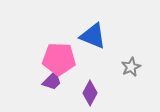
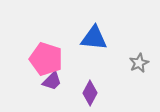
blue triangle: moved 1 px right, 2 px down; rotated 16 degrees counterclockwise
pink pentagon: moved 13 px left; rotated 16 degrees clockwise
gray star: moved 8 px right, 4 px up
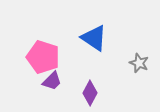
blue triangle: rotated 28 degrees clockwise
pink pentagon: moved 3 px left, 2 px up
gray star: rotated 24 degrees counterclockwise
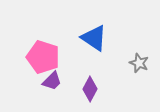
purple diamond: moved 4 px up
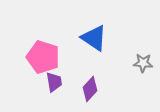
gray star: moved 4 px right; rotated 18 degrees counterclockwise
purple trapezoid: moved 2 px right, 1 px down; rotated 55 degrees counterclockwise
purple diamond: rotated 15 degrees clockwise
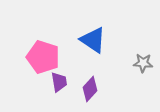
blue triangle: moved 1 px left, 2 px down
purple trapezoid: moved 5 px right
